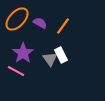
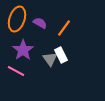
orange ellipse: rotated 25 degrees counterclockwise
orange line: moved 1 px right, 2 px down
purple star: moved 3 px up
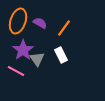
orange ellipse: moved 1 px right, 2 px down
gray triangle: moved 13 px left
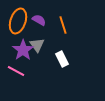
purple semicircle: moved 1 px left, 3 px up
orange line: moved 1 px left, 3 px up; rotated 54 degrees counterclockwise
white rectangle: moved 1 px right, 4 px down
gray triangle: moved 14 px up
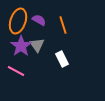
purple star: moved 2 px left, 4 px up
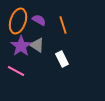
gray triangle: rotated 21 degrees counterclockwise
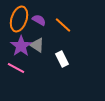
orange ellipse: moved 1 px right, 2 px up
orange line: rotated 30 degrees counterclockwise
pink line: moved 3 px up
